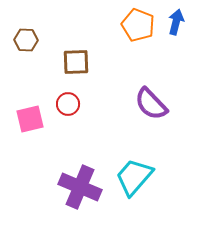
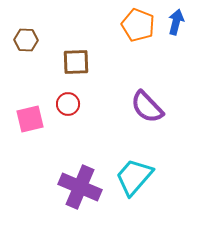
purple semicircle: moved 4 px left, 3 px down
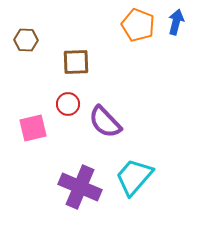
purple semicircle: moved 42 px left, 15 px down
pink square: moved 3 px right, 9 px down
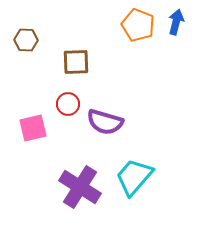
purple semicircle: rotated 30 degrees counterclockwise
purple cross: rotated 9 degrees clockwise
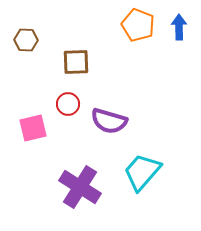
blue arrow: moved 3 px right, 5 px down; rotated 15 degrees counterclockwise
purple semicircle: moved 4 px right, 1 px up
cyan trapezoid: moved 8 px right, 5 px up
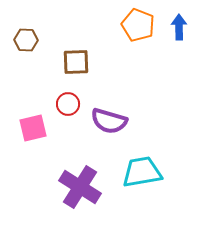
cyan trapezoid: rotated 39 degrees clockwise
